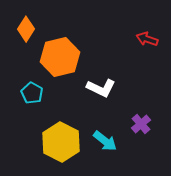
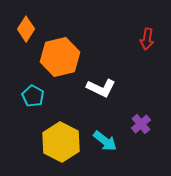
red arrow: rotated 100 degrees counterclockwise
cyan pentagon: moved 1 px right, 3 px down
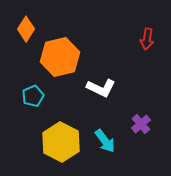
cyan pentagon: rotated 20 degrees clockwise
cyan arrow: rotated 15 degrees clockwise
